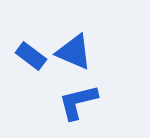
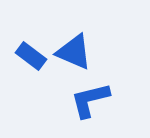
blue L-shape: moved 12 px right, 2 px up
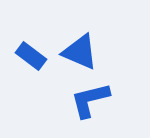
blue triangle: moved 6 px right
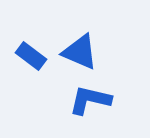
blue L-shape: rotated 27 degrees clockwise
